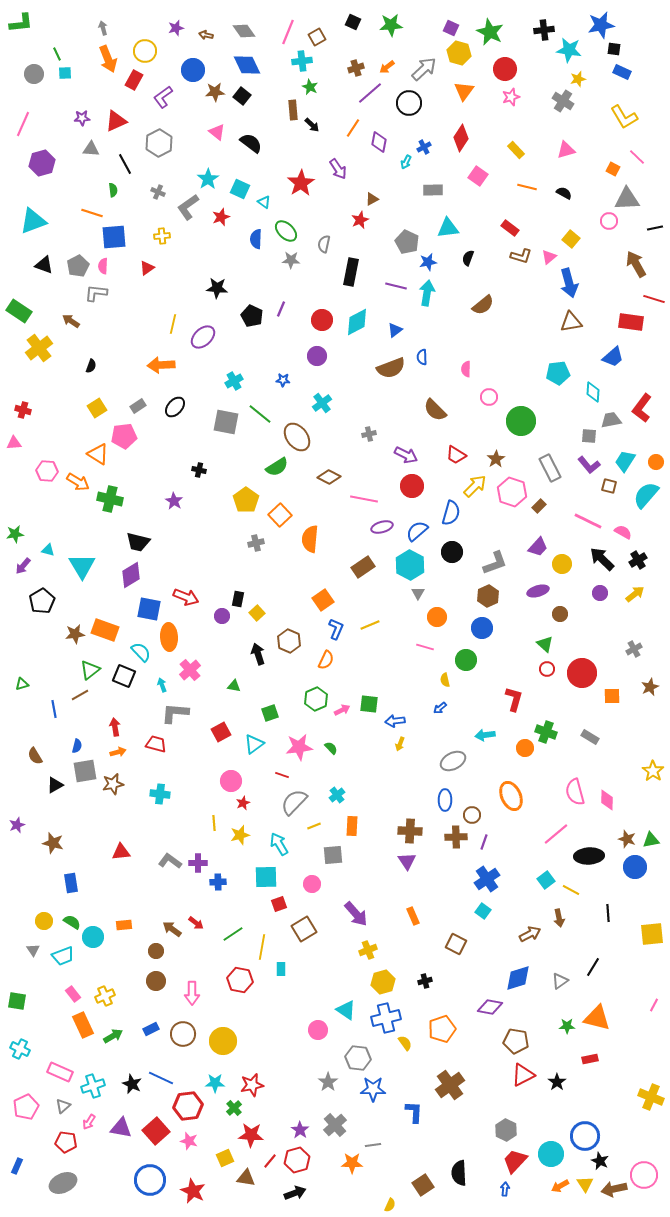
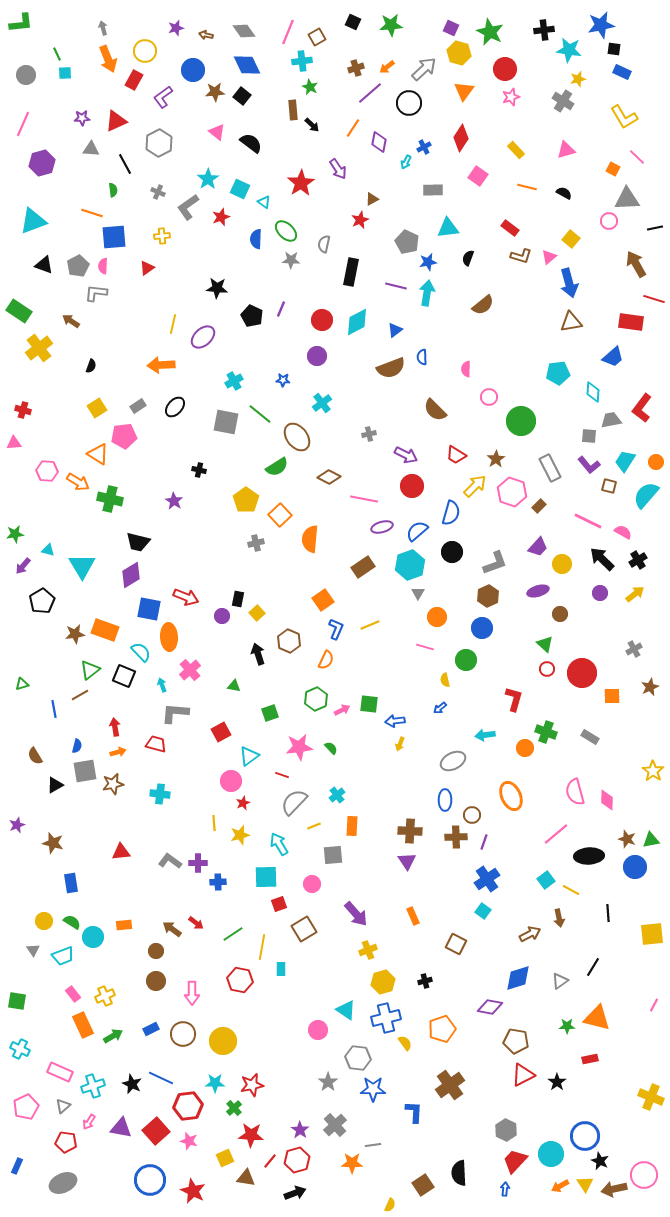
gray circle at (34, 74): moved 8 px left, 1 px down
cyan hexagon at (410, 565): rotated 12 degrees clockwise
cyan triangle at (254, 744): moved 5 px left, 12 px down
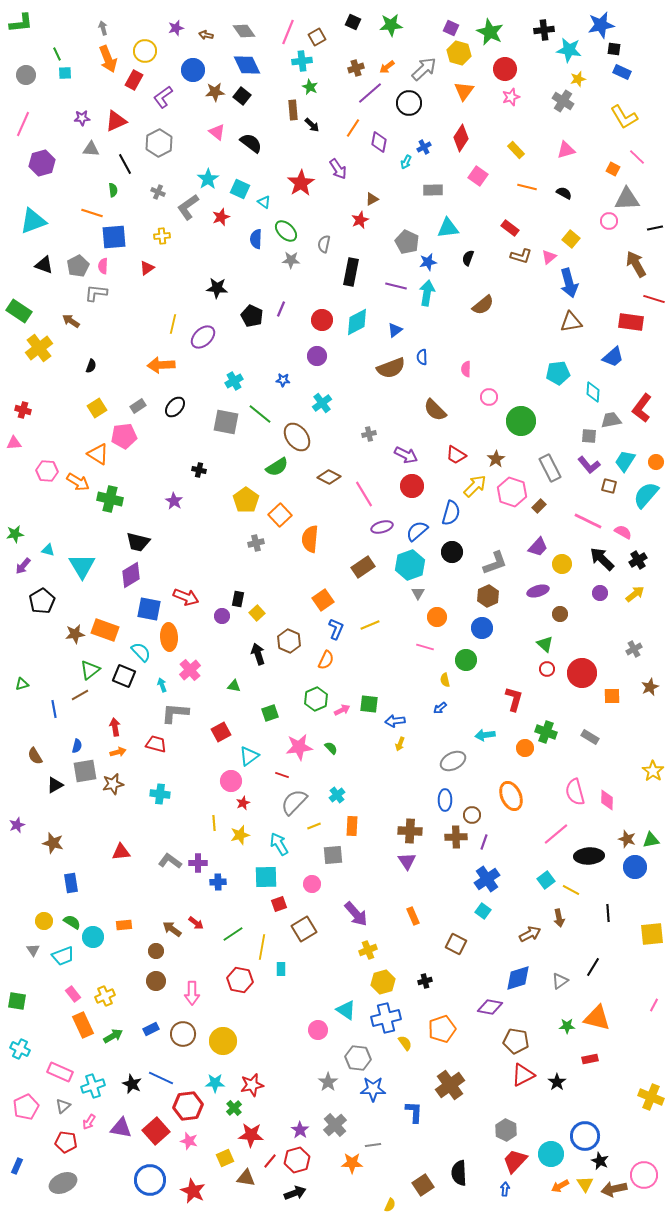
pink line at (364, 499): moved 5 px up; rotated 48 degrees clockwise
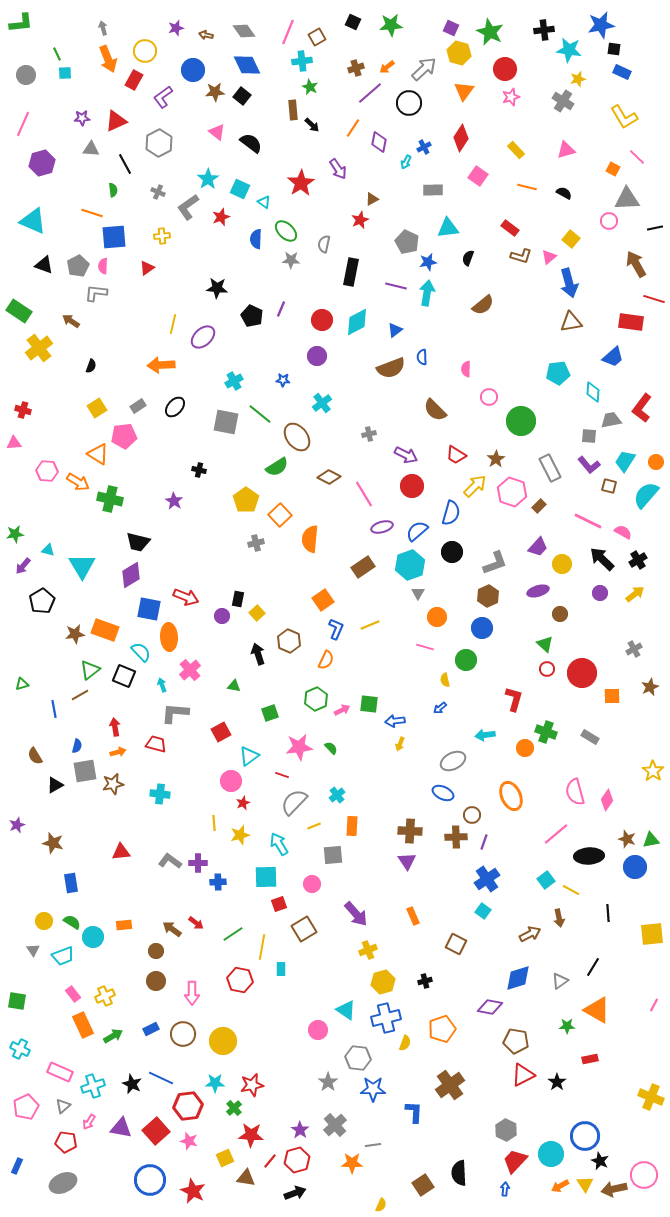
cyan triangle at (33, 221): rotated 44 degrees clockwise
blue ellipse at (445, 800): moved 2 px left, 7 px up; rotated 65 degrees counterclockwise
pink diamond at (607, 800): rotated 35 degrees clockwise
orange triangle at (597, 1018): moved 8 px up; rotated 16 degrees clockwise
yellow semicircle at (405, 1043): rotated 56 degrees clockwise
yellow semicircle at (390, 1205): moved 9 px left
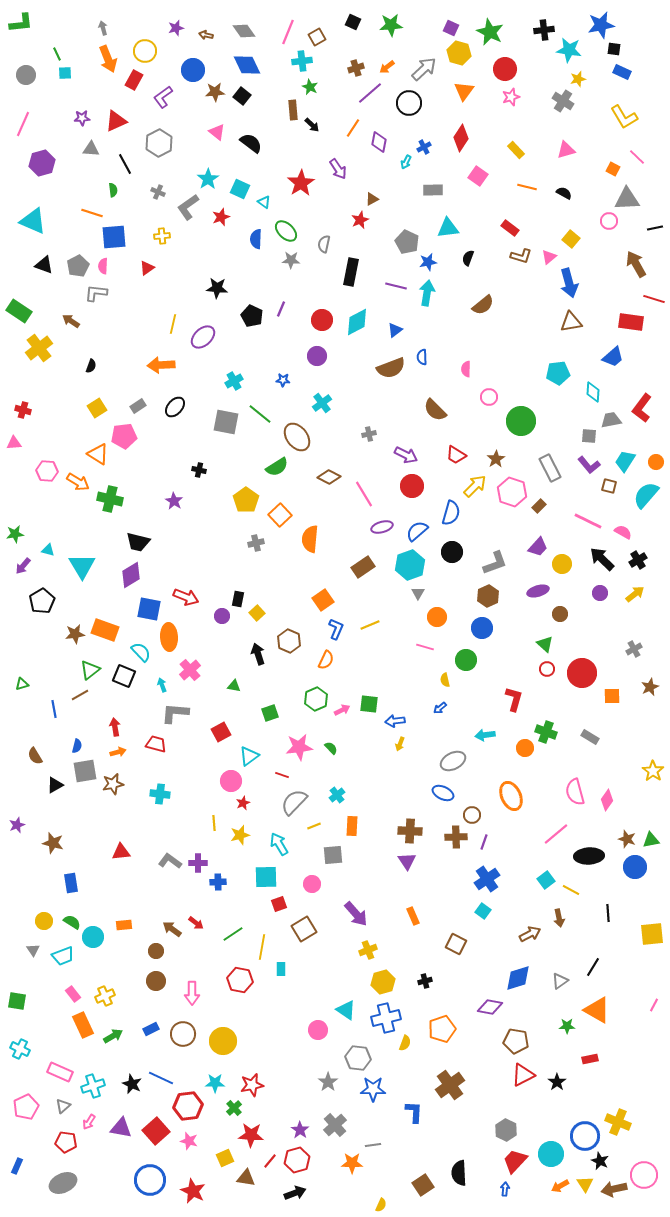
yellow cross at (651, 1097): moved 33 px left, 25 px down
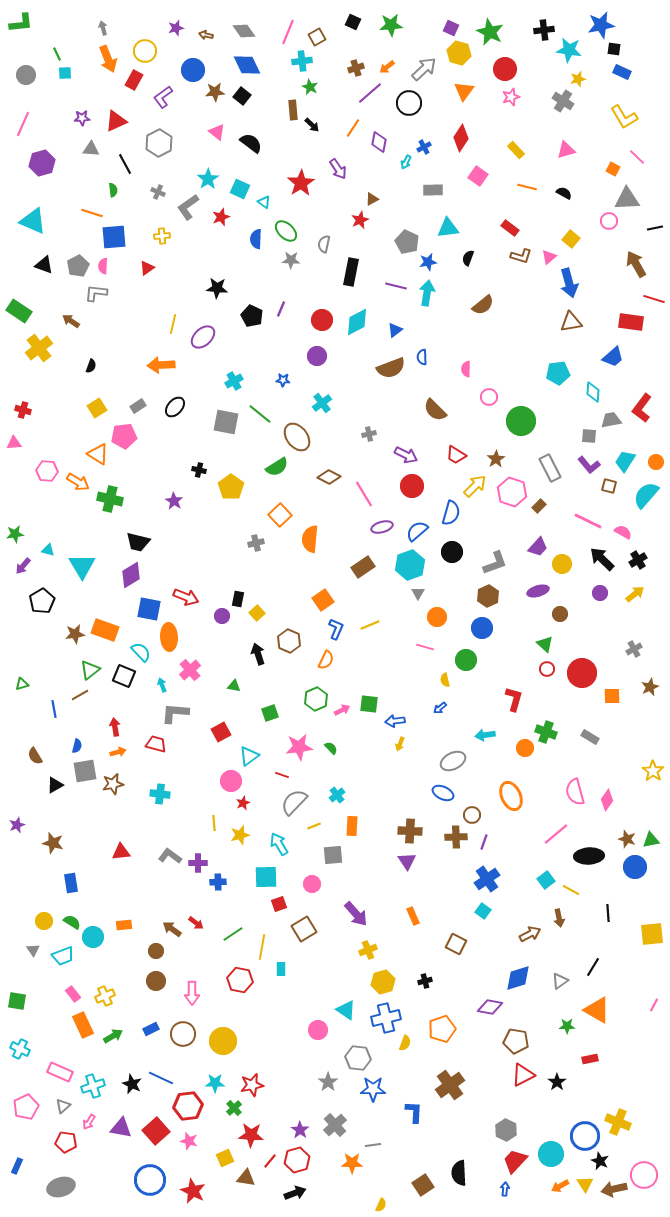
yellow pentagon at (246, 500): moved 15 px left, 13 px up
gray L-shape at (170, 861): moved 5 px up
gray ellipse at (63, 1183): moved 2 px left, 4 px down; rotated 8 degrees clockwise
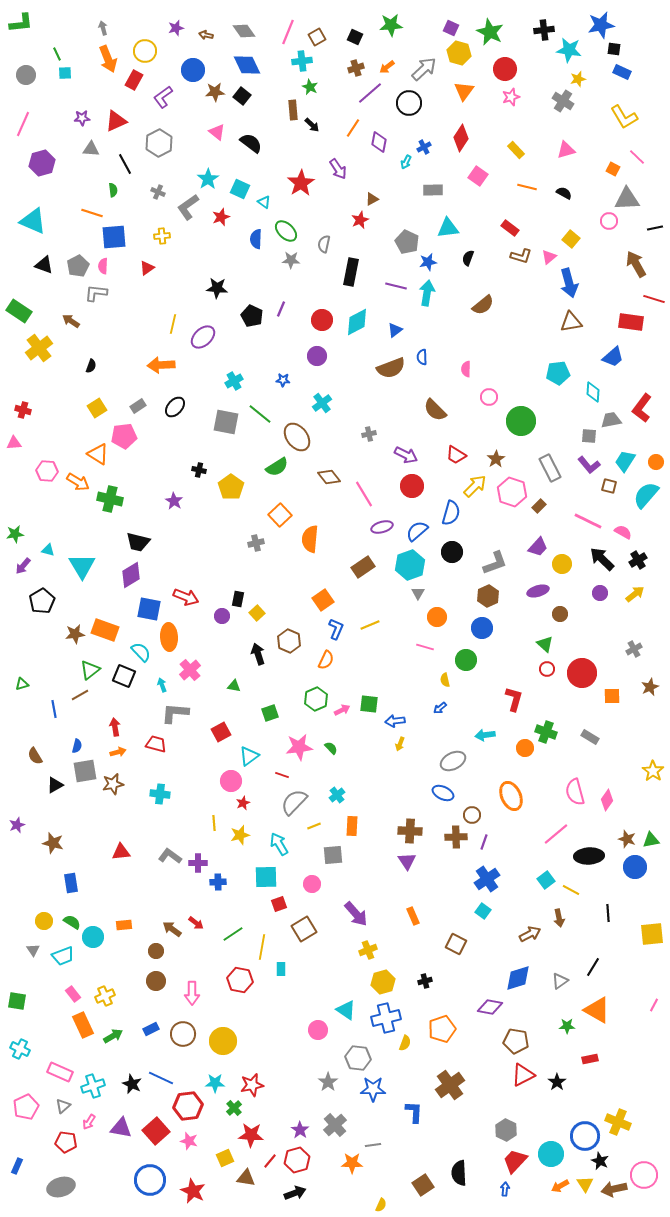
black square at (353, 22): moved 2 px right, 15 px down
brown diamond at (329, 477): rotated 25 degrees clockwise
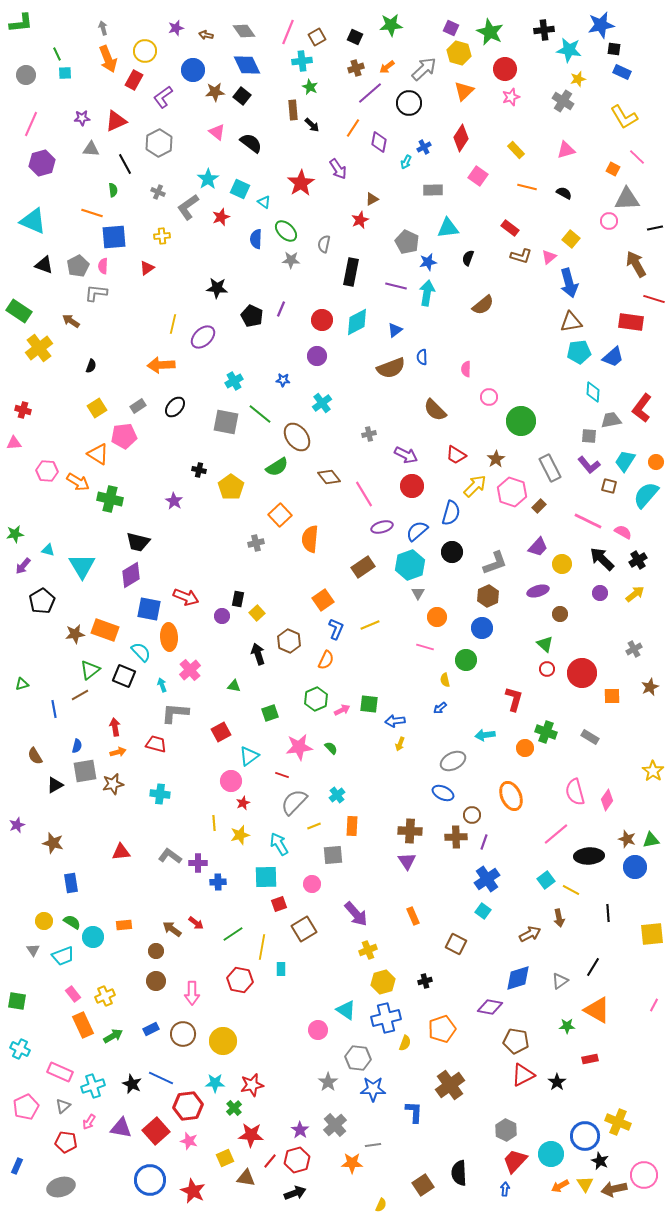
orange triangle at (464, 91): rotated 10 degrees clockwise
pink line at (23, 124): moved 8 px right
cyan pentagon at (558, 373): moved 21 px right, 21 px up
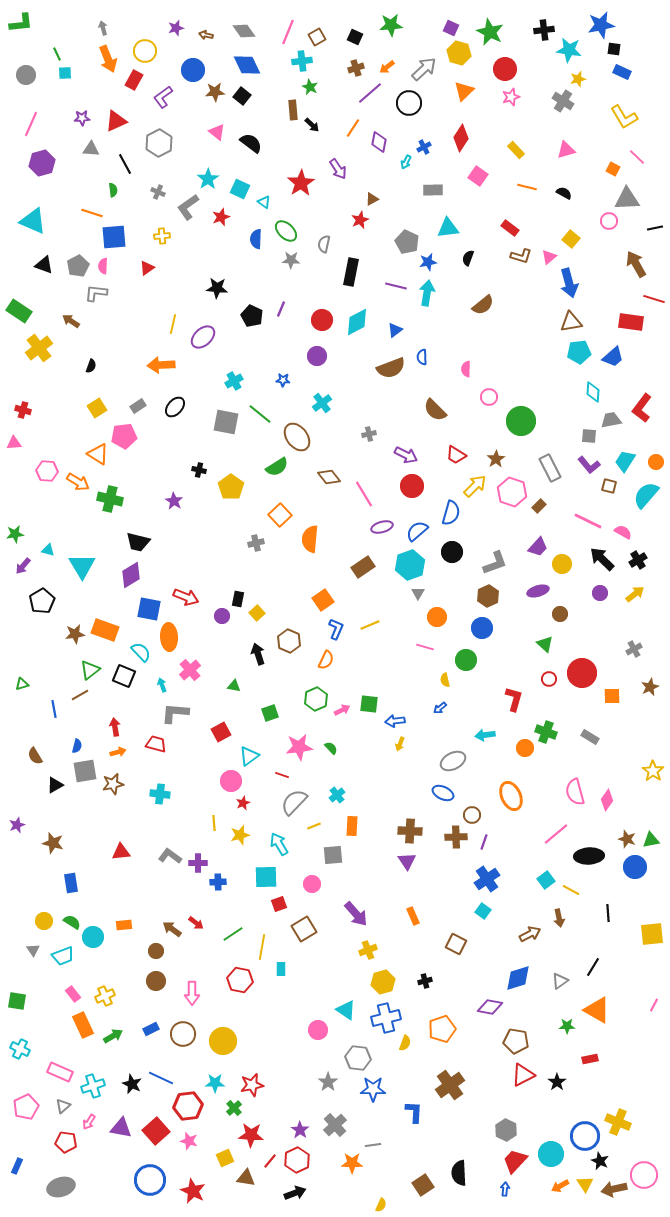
red circle at (547, 669): moved 2 px right, 10 px down
red hexagon at (297, 1160): rotated 10 degrees counterclockwise
